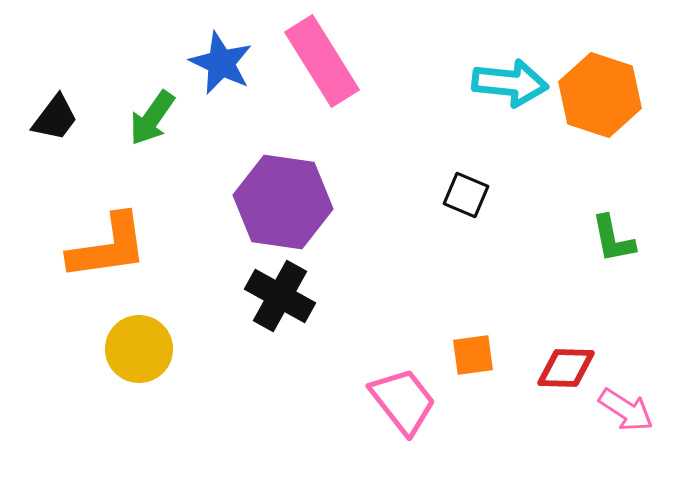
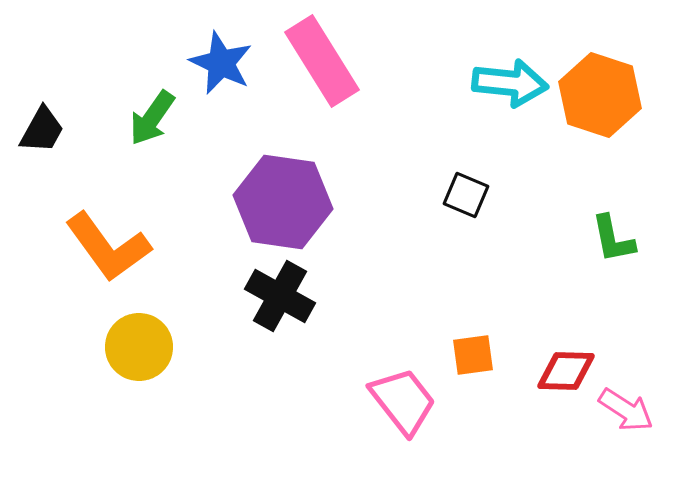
black trapezoid: moved 13 px left, 12 px down; rotated 8 degrees counterclockwise
orange L-shape: rotated 62 degrees clockwise
yellow circle: moved 2 px up
red diamond: moved 3 px down
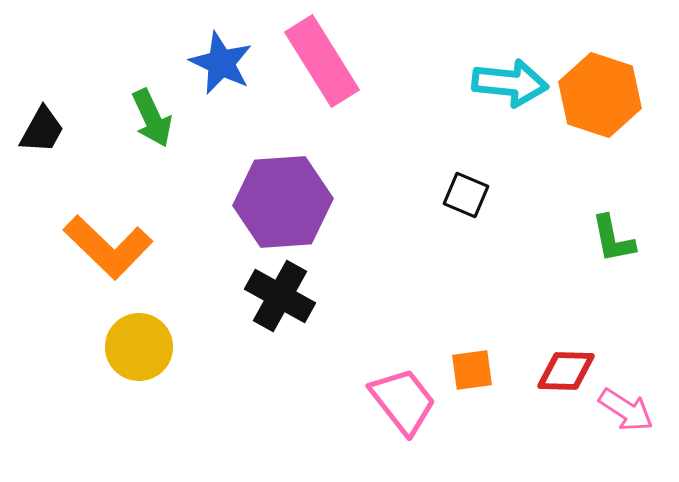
green arrow: rotated 60 degrees counterclockwise
purple hexagon: rotated 12 degrees counterclockwise
orange L-shape: rotated 10 degrees counterclockwise
orange square: moved 1 px left, 15 px down
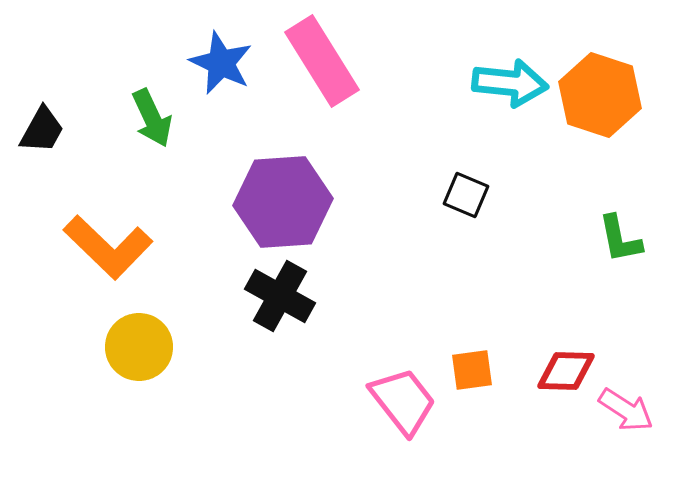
green L-shape: moved 7 px right
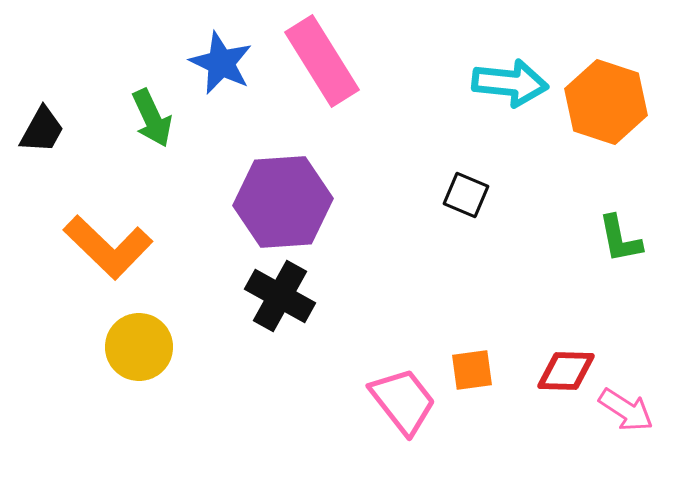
orange hexagon: moved 6 px right, 7 px down
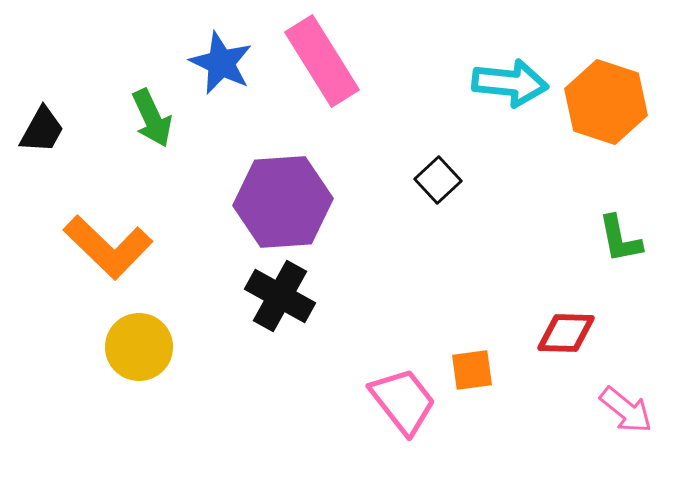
black square: moved 28 px left, 15 px up; rotated 24 degrees clockwise
red diamond: moved 38 px up
pink arrow: rotated 6 degrees clockwise
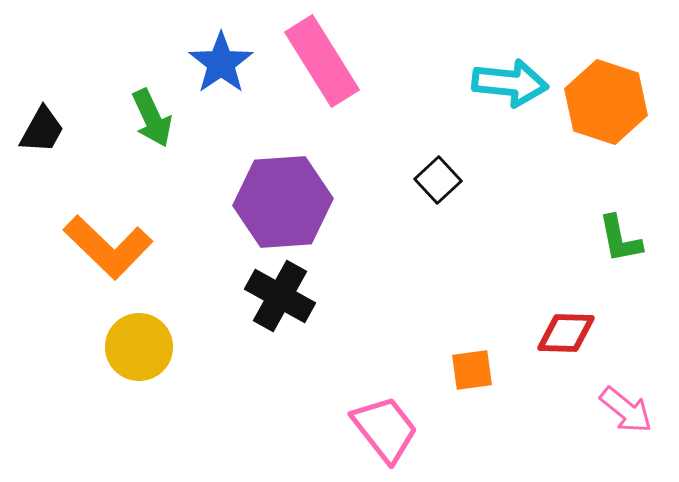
blue star: rotated 12 degrees clockwise
pink trapezoid: moved 18 px left, 28 px down
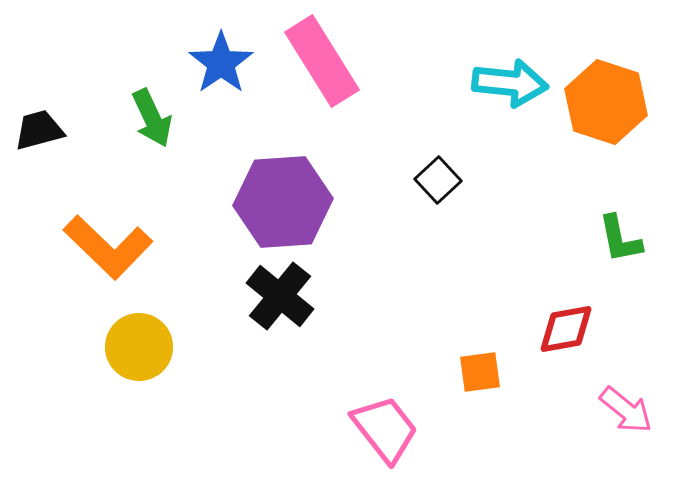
black trapezoid: moved 3 px left; rotated 134 degrees counterclockwise
black cross: rotated 10 degrees clockwise
red diamond: moved 4 px up; rotated 12 degrees counterclockwise
orange square: moved 8 px right, 2 px down
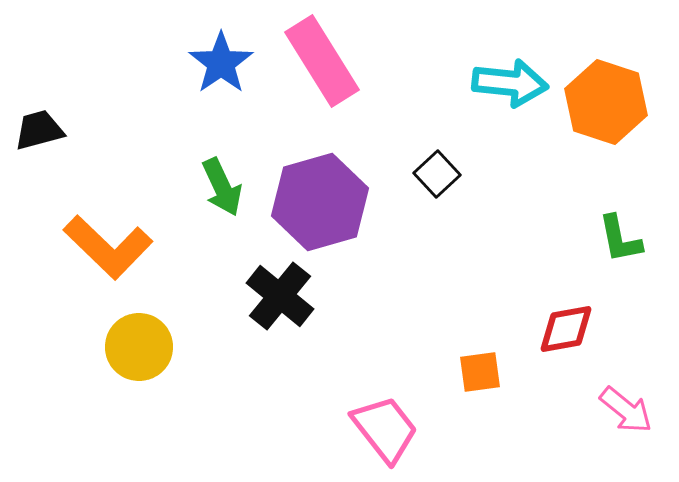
green arrow: moved 70 px right, 69 px down
black square: moved 1 px left, 6 px up
purple hexagon: moved 37 px right; rotated 12 degrees counterclockwise
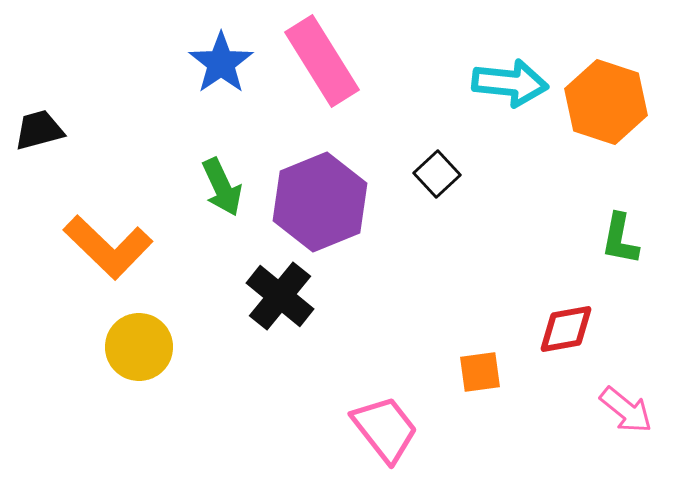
purple hexagon: rotated 6 degrees counterclockwise
green L-shape: rotated 22 degrees clockwise
